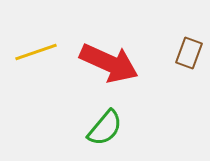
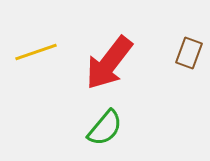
red arrow: rotated 104 degrees clockwise
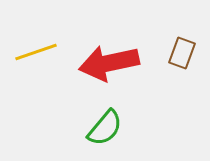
brown rectangle: moved 7 px left
red arrow: rotated 40 degrees clockwise
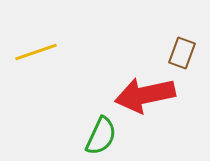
red arrow: moved 36 px right, 32 px down
green semicircle: moved 4 px left, 8 px down; rotated 15 degrees counterclockwise
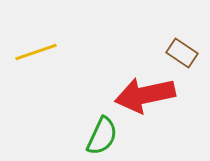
brown rectangle: rotated 76 degrees counterclockwise
green semicircle: moved 1 px right
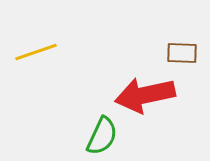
brown rectangle: rotated 32 degrees counterclockwise
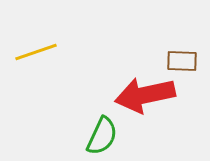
brown rectangle: moved 8 px down
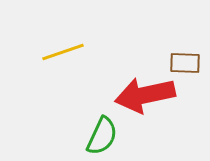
yellow line: moved 27 px right
brown rectangle: moved 3 px right, 2 px down
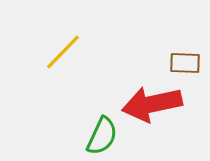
yellow line: rotated 27 degrees counterclockwise
red arrow: moved 7 px right, 9 px down
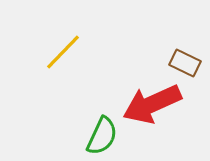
brown rectangle: rotated 24 degrees clockwise
red arrow: rotated 12 degrees counterclockwise
